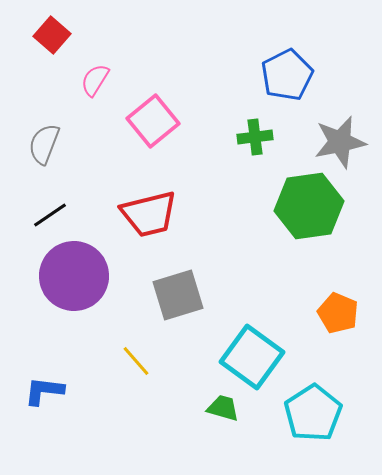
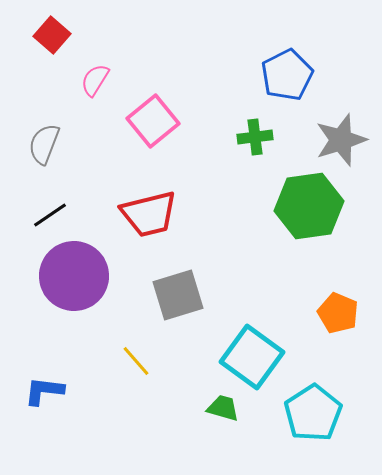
gray star: moved 1 px right, 2 px up; rotated 6 degrees counterclockwise
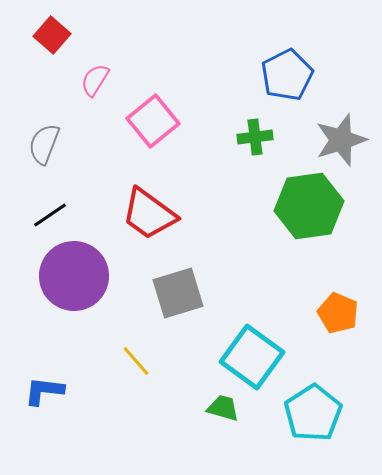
red trapezoid: rotated 50 degrees clockwise
gray square: moved 2 px up
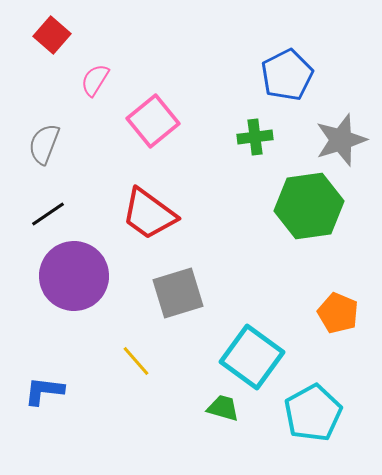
black line: moved 2 px left, 1 px up
cyan pentagon: rotated 4 degrees clockwise
